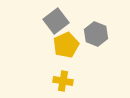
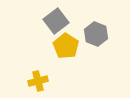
yellow pentagon: moved 1 px down; rotated 15 degrees counterclockwise
yellow cross: moved 25 px left; rotated 24 degrees counterclockwise
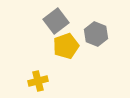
yellow pentagon: rotated 20 degrees clockwise
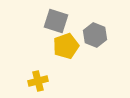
gray square: rotated 35 degrees counterclockwise
gray hexagon: moved 1 px left, 1 px down
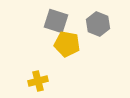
gray hexagon: moved 3 px right, 11 px up
yellow pentagon: moved 1 px right, 2 px up; rotated 30 degrees clockwise
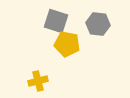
gray hexagon: rotated 15 degrees counterclockwise
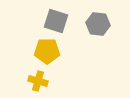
yellow pentagon: moved 20 px left, 7 px down; rotated 10 degrees counterclockwise
yellow cross: rotated 30 degrees clockwise
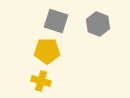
gray hexagon: rotated 15 degrees clockwise
yellow cross: moved 3 px right
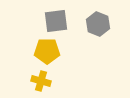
gray square: rotated 25 degrees counterclockwise
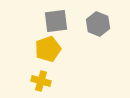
yellow pentagon: moved 1 px right, 2 px up; rotated 20 degrees counterclockwise
